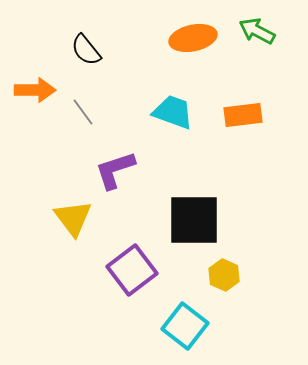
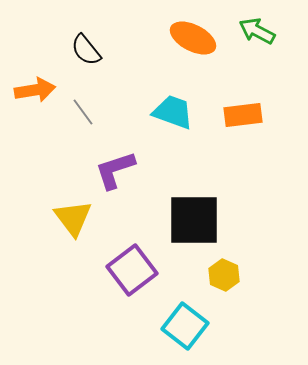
orange ellipse: rotated 39 degrees clockwise
orange arrow: rotated 9 degrees counterclockwise
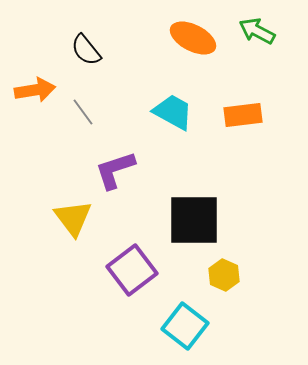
cyan trapezoid: rotated 9 degrees clockwise
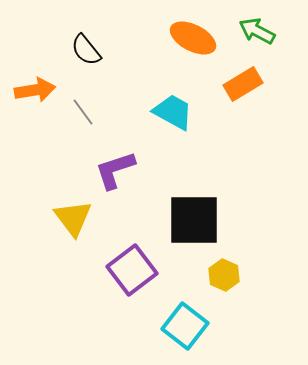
orange rectangle: moved 31 px up; rotated 24 degrees counterclockwise
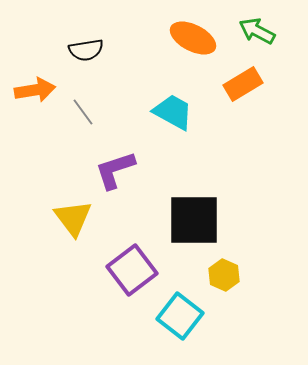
black semicircle: rotated 60 degrees counterclockwise
cyan square: moved 5 px left, 10 px up
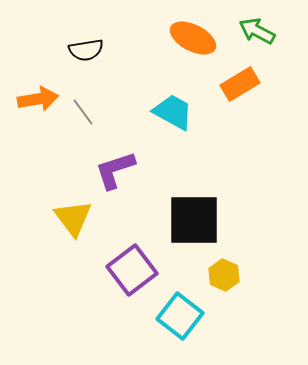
orange rectangle: moved 3 px left
orange arrow: moved 3 px right, 9 px down
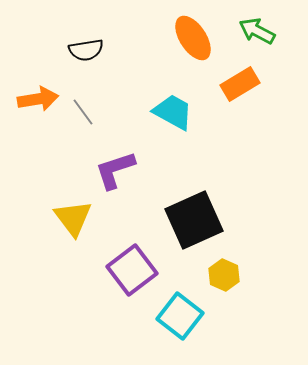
orange ellipse: rotated 30 degrees clockwise
black square: rotated 24 degrees counterclockwise
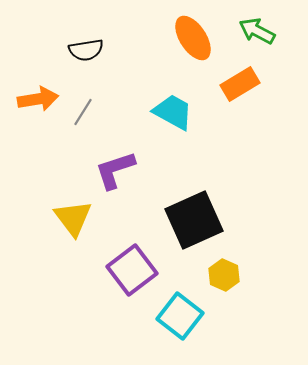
gray line: rotated 68 degrees clockwise
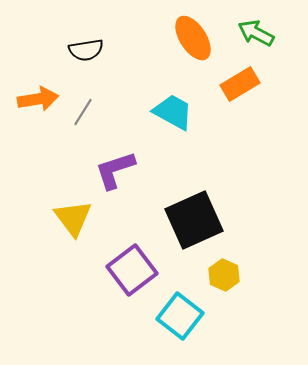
green arrow: moved 1 px left, 2 px down
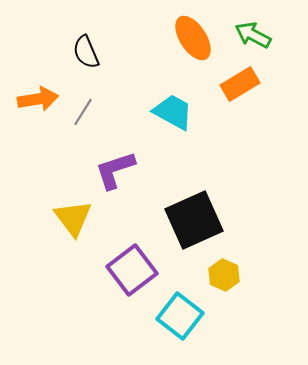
green arrow: moved 3 px left, 2 px down
black semicircle: moved 2 px down; rotated 76 degrees clockwise
